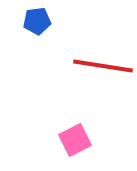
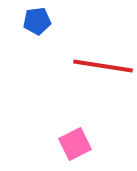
pink square: moved 4 px down
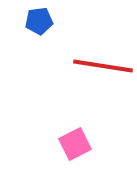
blue pentagon: moved 2 px right
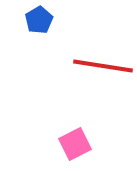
blue pentagon: moved 1 px up; rotated 24 degrees counterclockwise
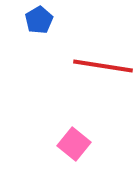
pink square: moved 1 px left; rotated 24 degrees counterclockwise
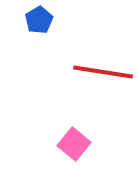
red line: moved 6 px down
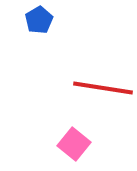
red line: moved 16 px down
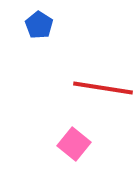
blue pentagon: moved 5 px down; rotated 8 degrees counterclockwise
